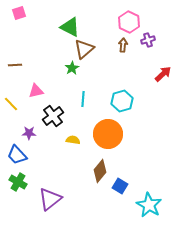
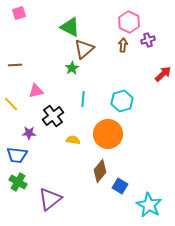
blue trapezoid: rotated 40 degrees counterclockwise
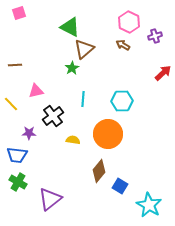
purple cross: moved 7 px right, 4 px up
brown arrow: rotated 64 degrees counterclockwise
red arrow: moved 1 px up
cyan hexagon: rotated 15 degrees clockwise
brown diamond: moved 1 px left
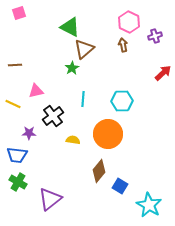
brown arrow: rotated 48 degrees clockwise
yellow line: moved 2 px right; rotated 21 degrees counterclockwise
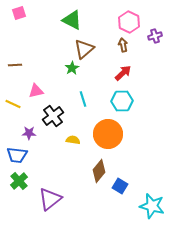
green triangle: moved 2 px right, 7 px up
red arrow: moved 40 px left
cyan line: rotated 21 degrees counterclockwise
green cross: moved 1 px right, 1 px up; rotated 18 degrees clockwise
cyan star: moved 3 px right, 1 px down; rotated 15 degrees counterclockwise
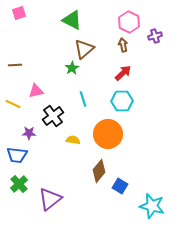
green cross: moved 3 px down
